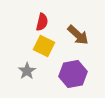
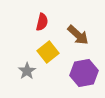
yellow square: moved 4 px right, 6 px down; rotated 25 degrees clockwise
purple hexagon: moved 11 px right, 1 px up
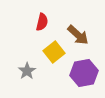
yellow square: moved 6 px right
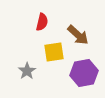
yellow square: rotated 30 degrees clockwise
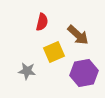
yellow square: rotated 15 degrees counterclockwise
gray star: rotated 30 degrees counterclockwise
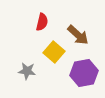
yellow square: rotated 25 degrees counterclockwise
